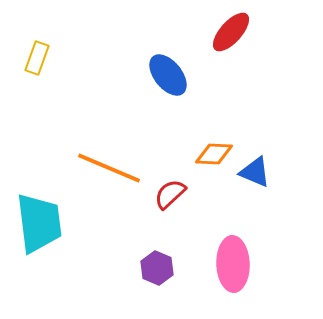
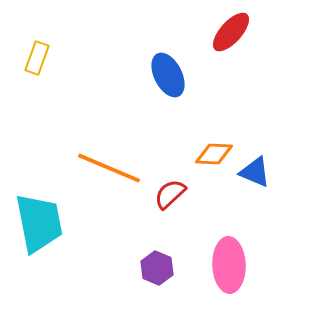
blue ellipse: rotated 12 degrees clockwise
cyan trapezoid: rotated 4 degrees counterclockwise
pink ellipse: moved 4 px left, 1 px down
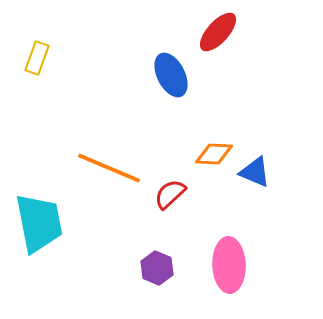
red ellipse: moved 13 px left
blue ellipse: moved 3 px right
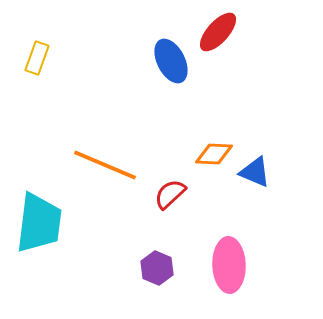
blue ellipse: moved 14 px up
orange line: moved 4 px left, 3 px up
cyan trapezoid: rotated 18 degrees clockwise
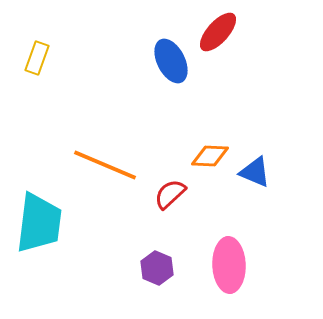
orange diamond: moved 4 px left, 2 px down
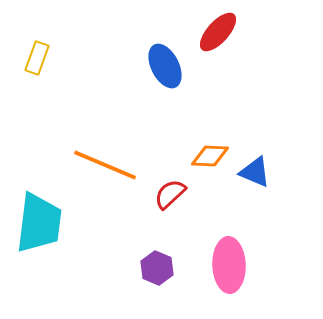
blue ellipse: moved 6 px left, 5 px down
